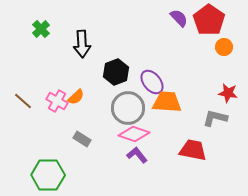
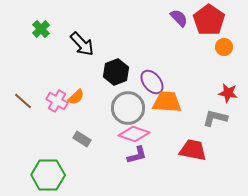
black arrow: rotated 40 degrees counterclockwise
purple L-shape: rotated 115 degrees clockwise
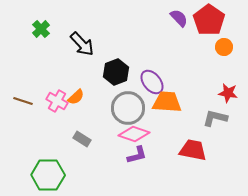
brown line: rotated 24 degrees counterclockwise
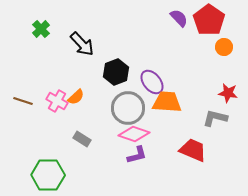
red trapezoid: rotated 12 degrees clockwise
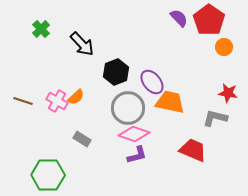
orange trapezoid: moved 3 px right; rotated 8 degrees clockwise
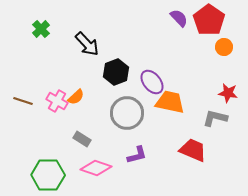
black arrow: moved 5 px right
gray circle: moved 1 px left, 5 px down
pink diamond: moved 38 px left, 34 px down
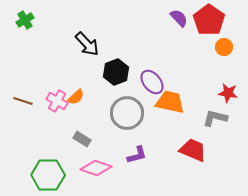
green cross: moved 16 px left, 9 px up; rotated 12 degrees clockwise
